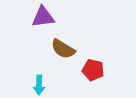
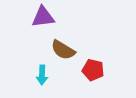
brown semicircle: moved 1 px down
cyan arrow: moved 3 px right, 10 px up
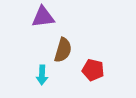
brown semicircle: rotated 105 degrees counterclockwise
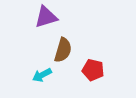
purple triangle: moved 3 px right; rotated 10 degrees counterclockwise
cyan arrow: rotated 60 degrees clockwise
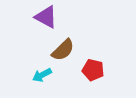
purple triangle: rotated 45 degrees clockwise
brown semicircle: rotated 30 degrees clockwise
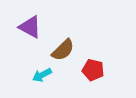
purple triangle: moved 16 px left, 10 px down
